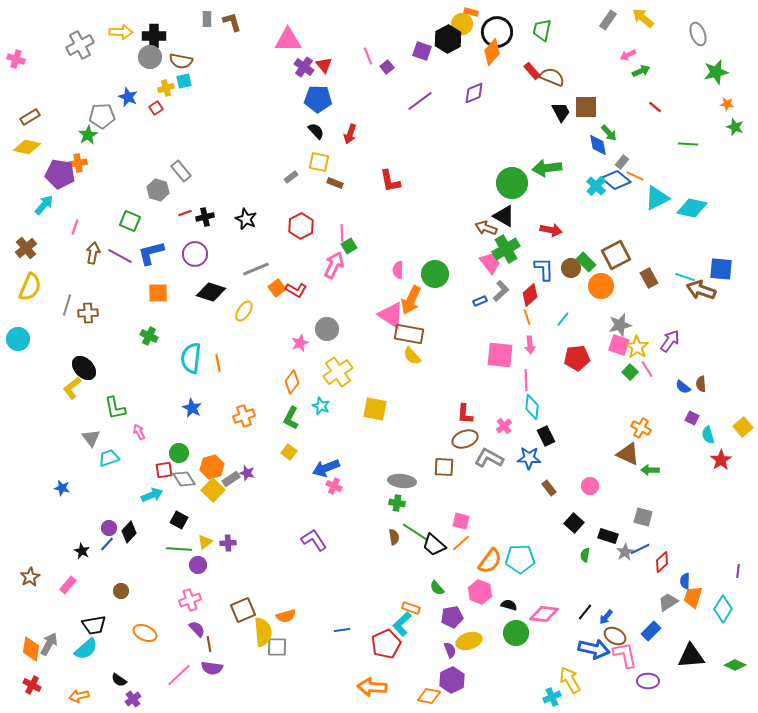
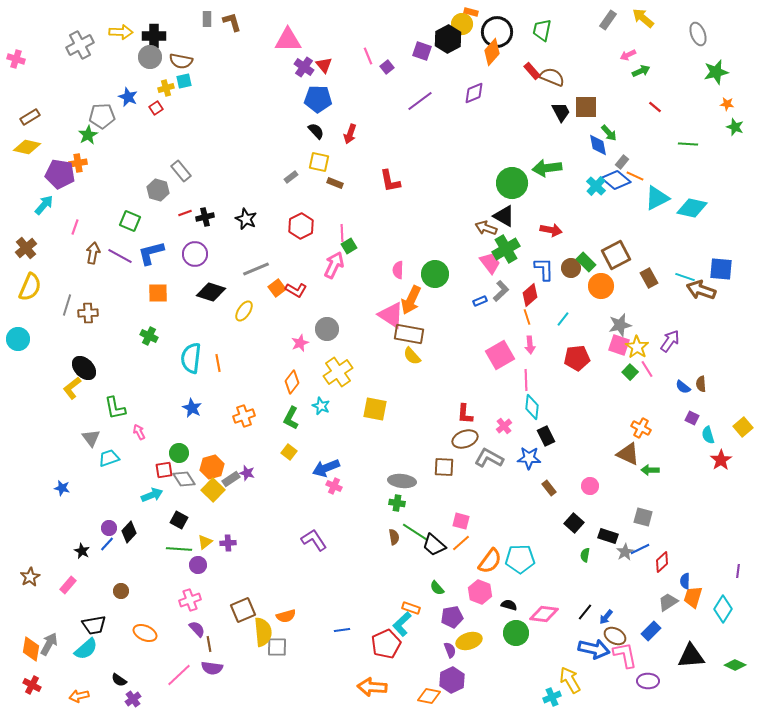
pink square at (500, 355): rotated 36 degrees counterclockwise
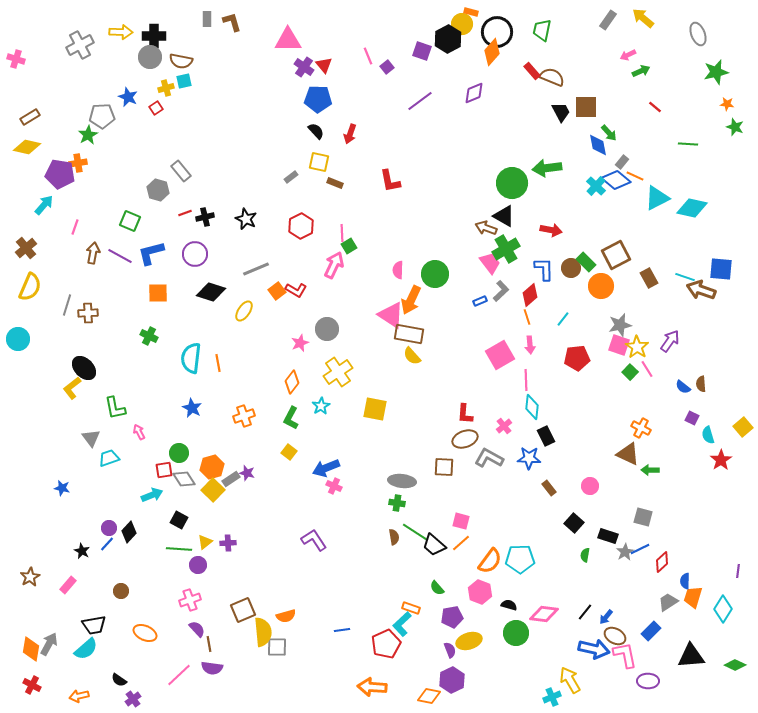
orange square at (277, 288): moved 3 px down
cyan star at (321, 406): rotated 18 degrees clockwise
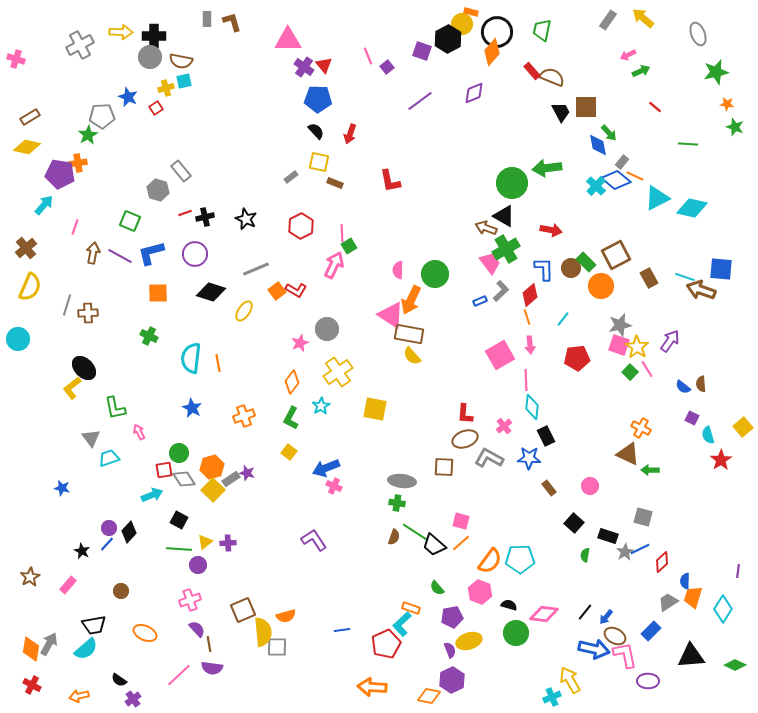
brown semicircle at (394, 537): rotated 28 degrees clockwise
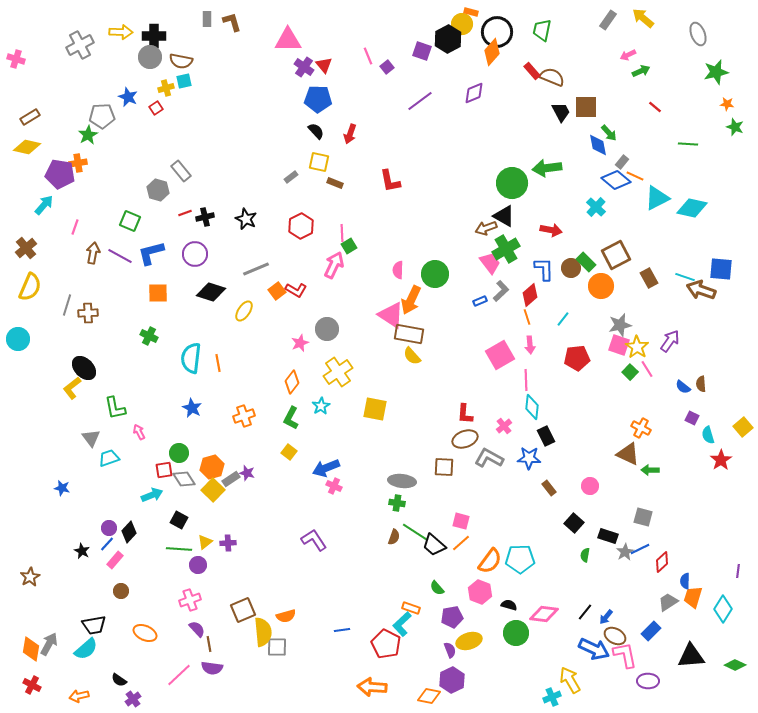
cyan cross at (596, 186): moved 21 px down
brown arrow at (486, 228): rotated 40 degrees counterclockwise
pink rectangle at (68, 585): moved 47 px right, 25 px up
red pentagon at (386, 644): rotated 20 degrees counterclockwise
blue arrow at (594, 649): rotated 12 degrees clockwise
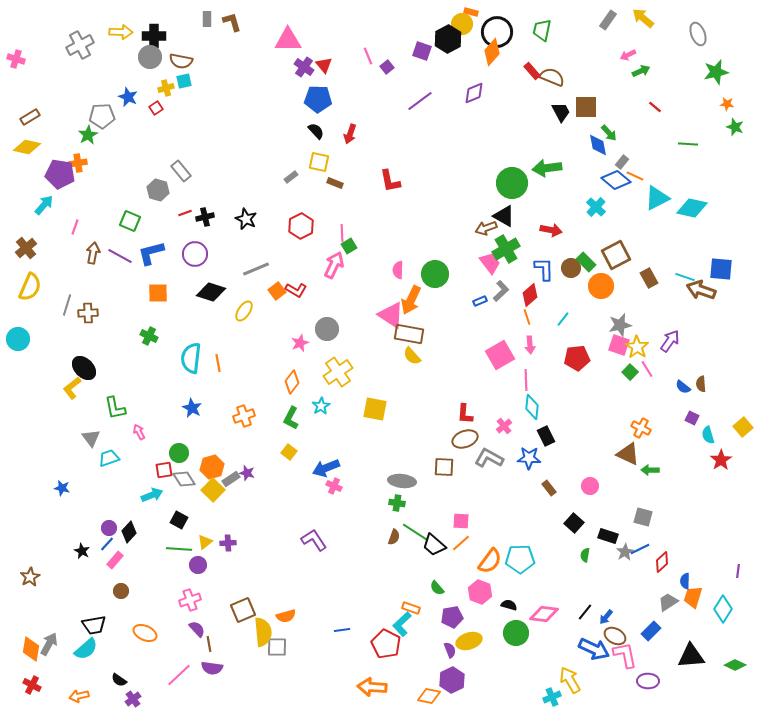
pink square at (461, 521): rotated 12 degrees counterclockwise
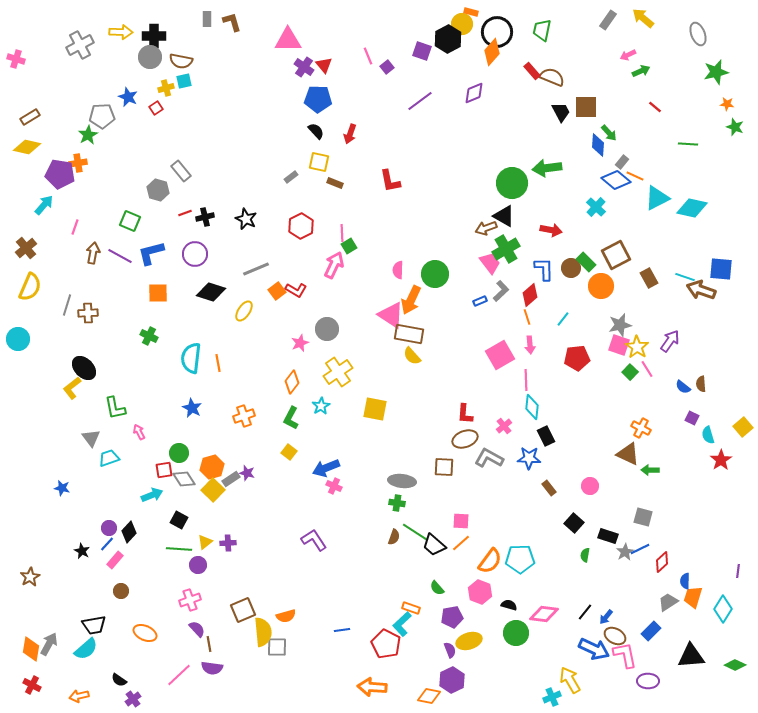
blue diamond at (598, 145): rotated 15 degrees clockwise
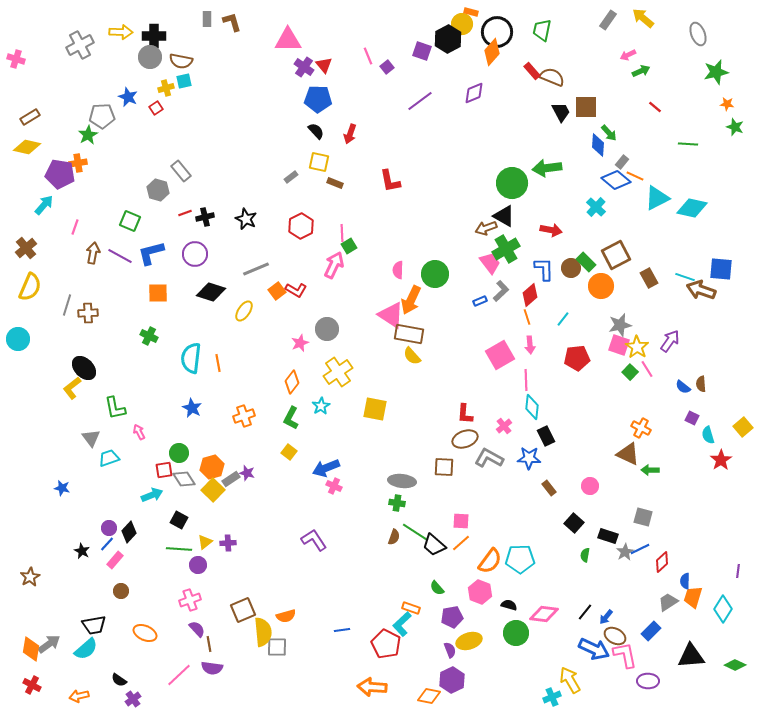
gray arrow at (49, 644): rotated 25 degrees clockwise
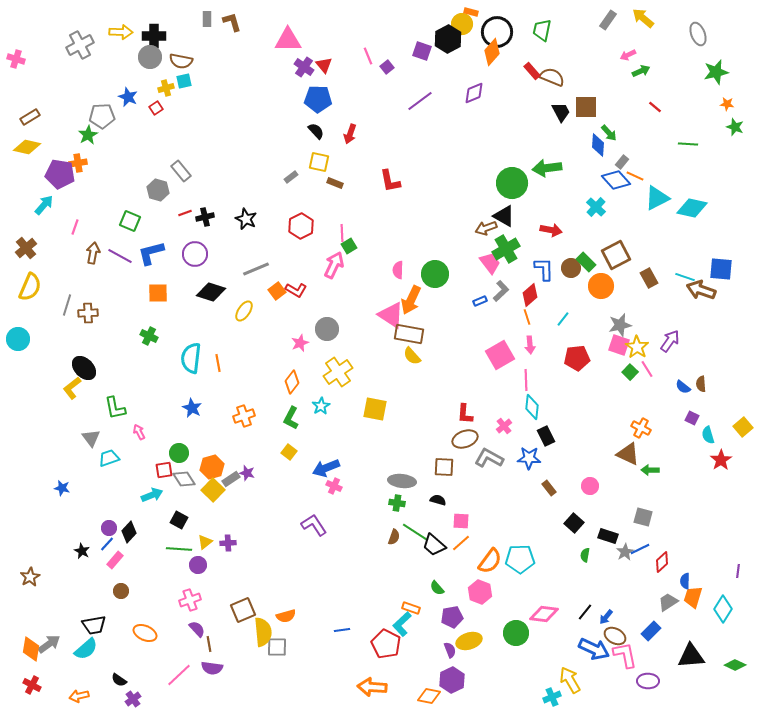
blue diamond at (616, 180): rotated 8 degrees clockwise
purple L-shape at (314, 540): moved 15 px up
black semicircle at (509, 605): moved 71 px left, 105 px up
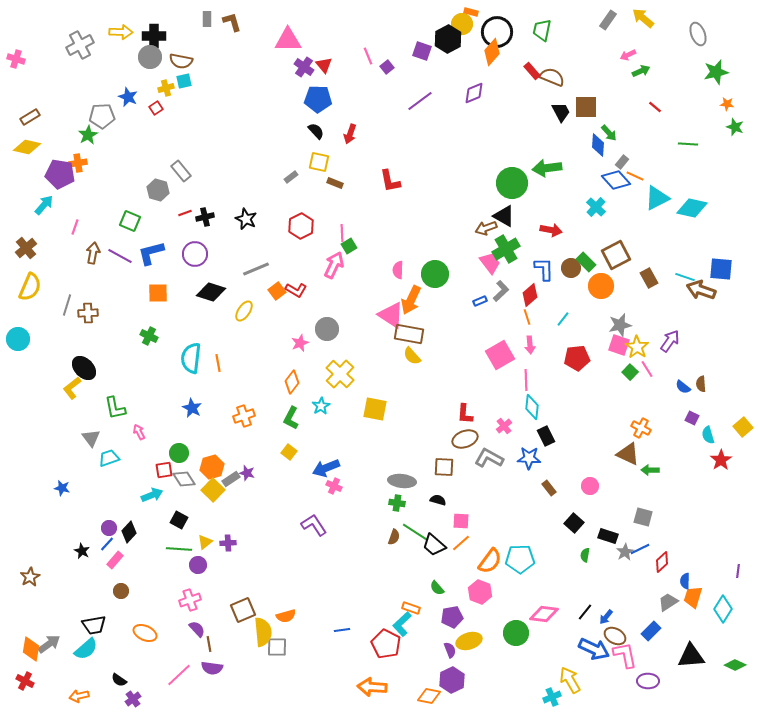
yellow cross at (338, 372): moved 2 px right, 2 px down; rotated 12 degrees counterclockwise
red cross at (32, 685): moved 7 px left, 4 px up
